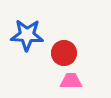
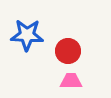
red circle: moved 4 px right, 2 px up
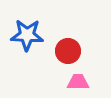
pink trapezoid: moved 7 px right, 1 px down
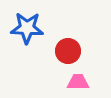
blue star: moved 7 px up
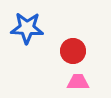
red circle: moved 5 px right
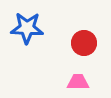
red circle: moved 11 px right, 8 px up
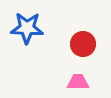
red circle: moved 1 px left, 1 px down
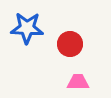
red circle: moved 13 px left
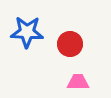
blue star: moved 4 px down
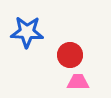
red circle: moved 11 px down
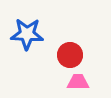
blue star: moved 2 px down
